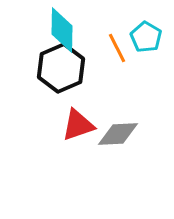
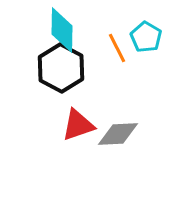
black hexagon: rotated 9 degrees counterclockwise
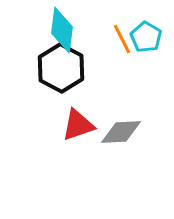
cyan diamond: rotated 6 degrees clockwise
orange line: moved 5 px right, 9 px up
gray diamond: moved 3 px right, 2 px up
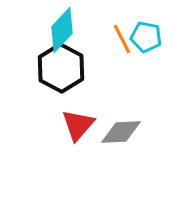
cyan diamond: rotated 36 degrees clockwise
cyan pentagon: rotated 20 degrees counterclockwise
red triangle: rotated 30 degrees counterclockwise
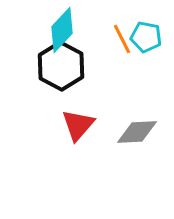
black hexagon: moved 2 px up
gray diamond: moved 16 px right
